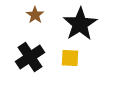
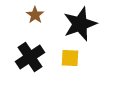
black star: rotated 12 degrees clockwise
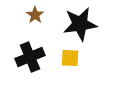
black star: rotated 12 degrees clockwise
black cross: rotated 12 degrees clockwise
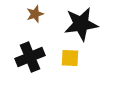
brown star: moved 1 px up; rotated 18 degrees clockwise
black star: moved 1 px right
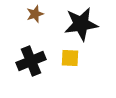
black cross: moved 1 px right, 4 px down
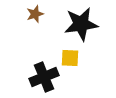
black cross: moved 13 px right, 16 px down
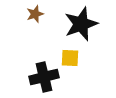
black star: rotated 12 degrees counterclockwise
black cross: rotated 8 degrees clockwise
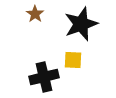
brown star: rotated 18 degrees counterclockwise
yellow square: moved 3 px right, 2 px down
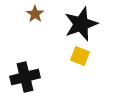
yellow square: moved 7 px right, 4 px up; rotated 18 degrees clockwise
black cross: moved 19 px left
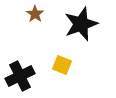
yellow square: moved 18 px left, 9 px down
black cross: moved 5 px left, 1 px up; rotated 12 degrees counterclockwise
